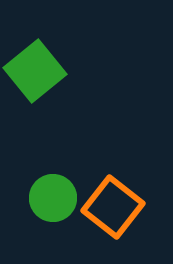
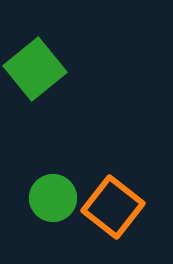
green square: moved 2 px up
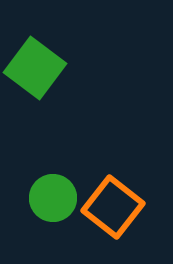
green square: moved 1 px up; rotated 14 degrees counterclockwise
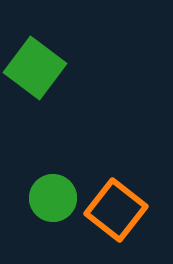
orange square: moved 3 px right, 3 px down
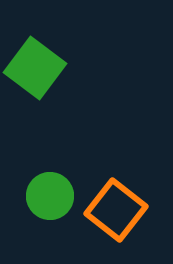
green circle: moved 3 px left, 2 px up
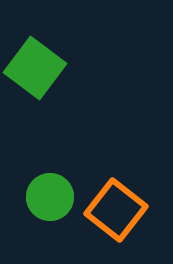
green circle: moved 1 px down
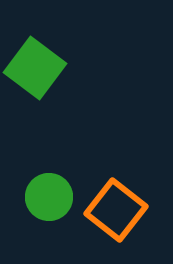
green circle: moved 1 px left
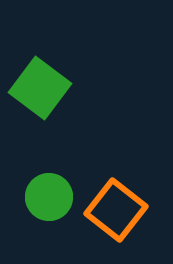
green square: moved 5 px right, 20 px down
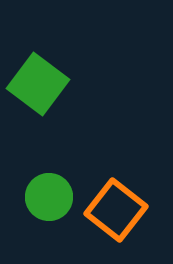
green square: moved 2 px left, 4 px up
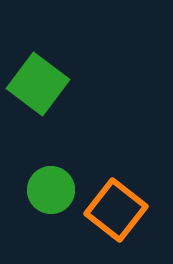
green circle: moved 2 px right, 7 px up
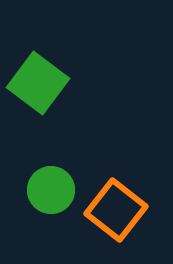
green square: moved 1 px up
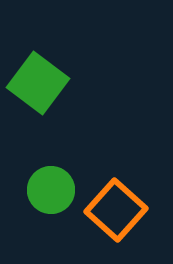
orange square: rotated 4 degrees clockwise
